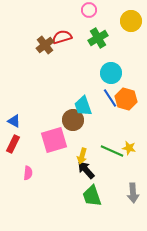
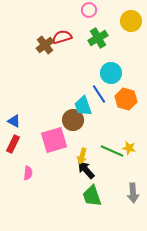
blue line: moved 11 px left, 4 px up
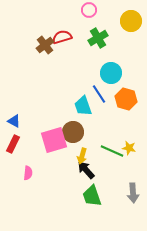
brown circle: moved 12 px down
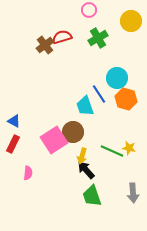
cyan circle: moved 6 px right, 5 px down
cyan trapezoid: moved 2 px right
pink square: rotated 16 degrees counterclockwise
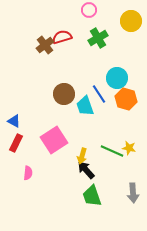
brown circle: moved 9 px left, 38 px up
red rectangle: moved 3 px right, 1 px up
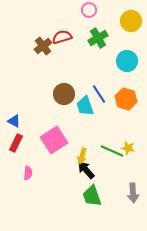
brown cross: moved 2 px left, 1 px down
cyan circle: moved 10 px right, 17 px up
yellow star: moved 1 px left
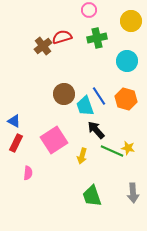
green cross: moved 1 px left; rotated 18 degrees clockwise
blue line: moved 2 px down
black arrow: moved 10 px right, 40 px up
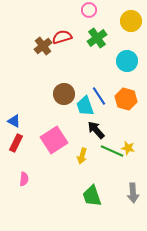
green cross: rotated 24 degrees counterclockwise
pink semicircle: moved 4 px left, 6 px down
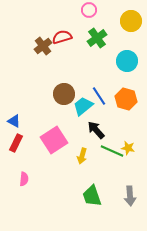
cyan trapezoid: moved 2 px left; rotated 70 degrees clockwise
gray arrow: moved 3 px left, 3 px down
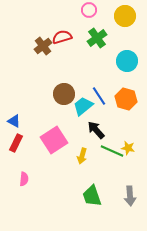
yellow circle: moved 6 px left, 5 px up
